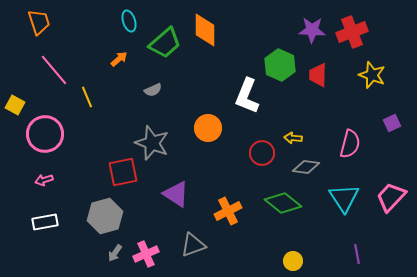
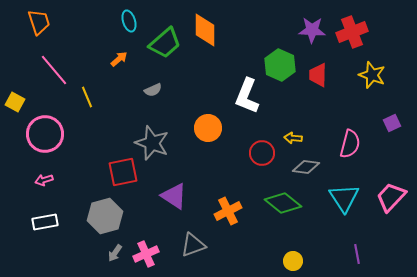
yellow square: moved 3 px up
purple triangle: moved 2 px left, 2 px down
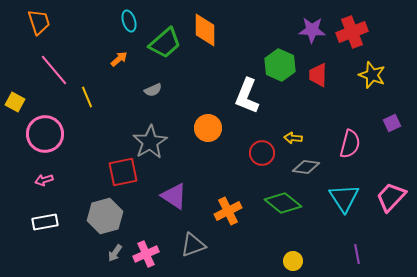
gray star: moved 2 px left, 1 px up; rotated 20 degrees clockwise
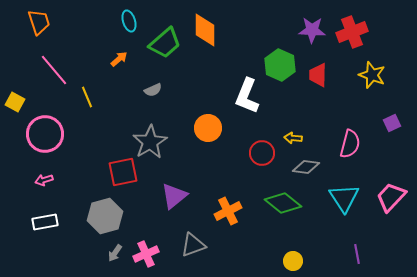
purple triangle: rotated 48 degrees clockwise
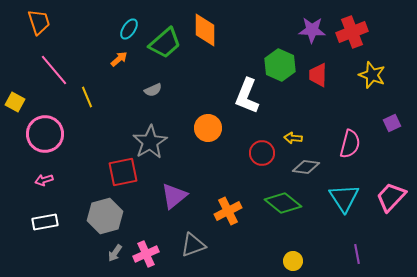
cyan ellipse: moved 8 px down; rotated 50 degrees clockwise
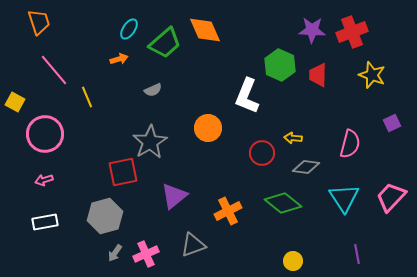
orange diamond: rotated 24 degrees counterclockwise
orange arrow: rotated 24 degrees clockwise
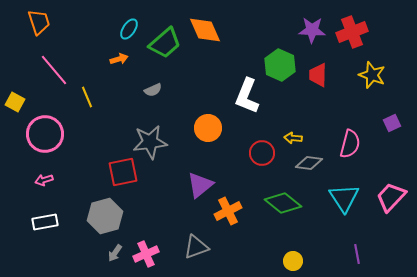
gray star: rotated 24 degrees clockwise
gray diamond: moved 3 px right, 4 px up
purple triangle: moved 26 px right, 11 px up
gray triangle: moved 3 px right, 2 px down
